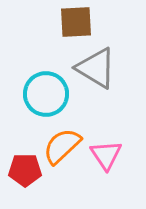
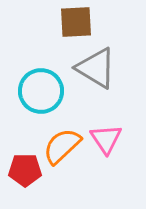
cyan circle: moved 5 px left, 3 px up
pink triangle: moved 16 px up
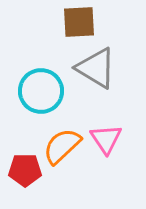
brown square: moved 3 px right
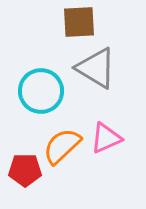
pink triangle: moved 1 px up; rotated 40 degrees clockwise
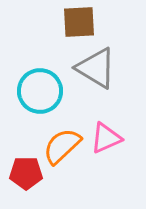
cyan circle: moved 1 px left
red pentagon: moved 1 px right, 3 px down
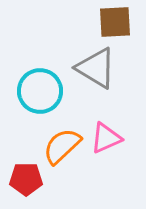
brown square: moved 36 px right
red pentagon: moved 6 px down
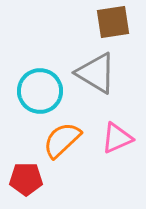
brown square: moved 2 px left; rotated 6 degrees counterclockwise
gray triangle: moved 5 px down
pink triangle: moved 11 px right
orange semicircle: moved 6 px up
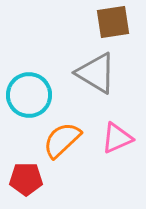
cyan circle: moved 11 px left, 4 px down
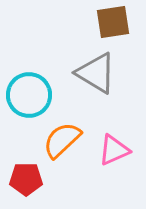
pink triangle: moved 3 px left, 12 px down
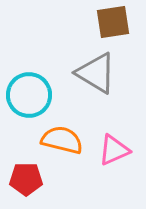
orange semicircle: rotated 57 degrees clockwise
